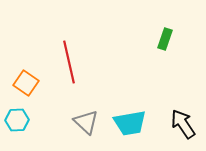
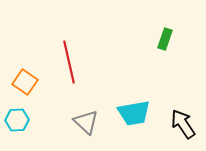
orange square: moved 1 px left, 1 px up
cyan trapezoid: moved 4 px right, 10 px up
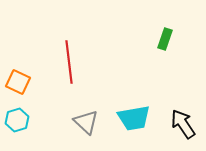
red line: rotated 6 degrees clockwise
orange square: moved 7 px left; rotated 10 degrees counterclockwise
cyan trapezoid: moved 5 px down
cyan hexagon: rotated 15 degrees counterclockwise
